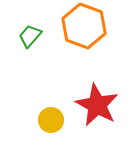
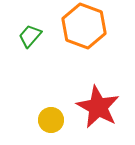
red star: moved 1 px right, 2 px down
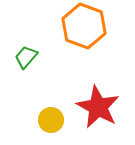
green trapezoid: moved 4 px left, 21 px down
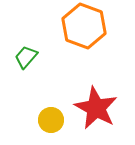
red star: moved 2 px left, 1 px down
